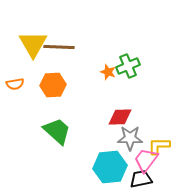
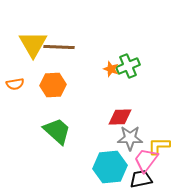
orange star: moved 3 px right, 3 px up
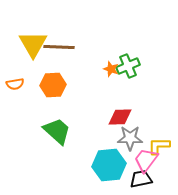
cyan hexagon: moved 1 px left, 2 px up
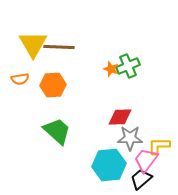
orange semicircle: moved 5 px right, 5 px up
black trapezoid: rotated 30 degrees counterclockwise
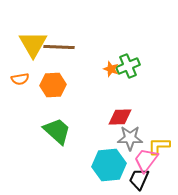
black trapezoid: moved 2 px left; rotated 25 degrees counterclockwise
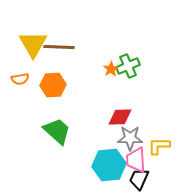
orange star: rotated 21 degrees clockwise
pink trapezoid: moved 10 px left; rotated 40 degrees counterclockwise
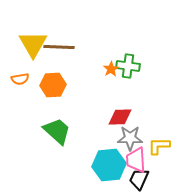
green cross: rotated 30 degrees clockwise
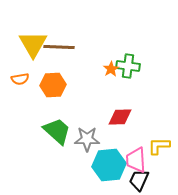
gray star: moved 43 px left, 1 px down
black trapezoid: moved 1 px down
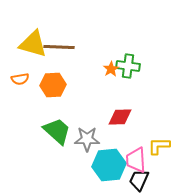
yellow triangle: rotated 44 degrees counterclockwise
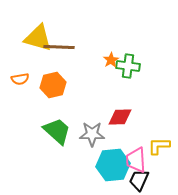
yellow triangle: moved 5 px right, 6 px up
orange star: moved 9 px up
orange hexagon: rotated 10 degrees counterclockwise
gray star: moved 5 px right, 5 px up
cyan hexagon: moved 4 px right
